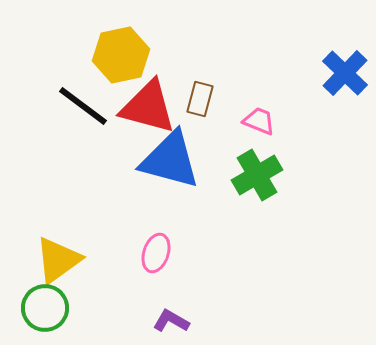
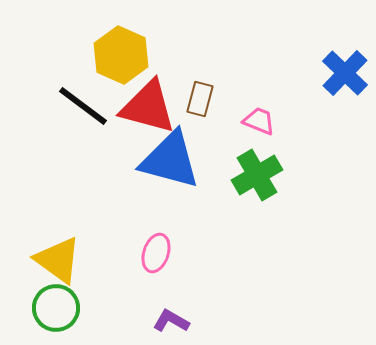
yellow hexagon: rotated 24 degrees counterclockwise
yellow triangle: rotated 48 degrees counterclockwise
green circle: moved 11 px right
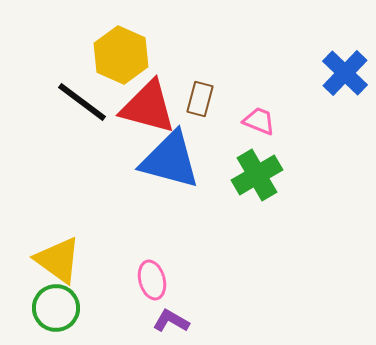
black line: moved 1 px left, 4 px up
pink ellipse: moved 4 px left, 27 px down; rotated 33 degrees counterclockwise
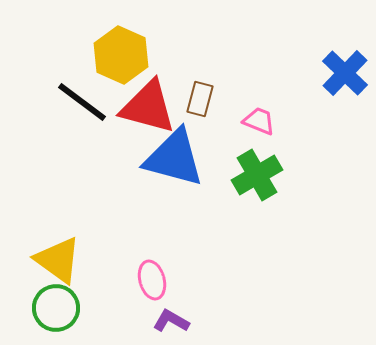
blue triangle: moved 4 px right, 2 px up
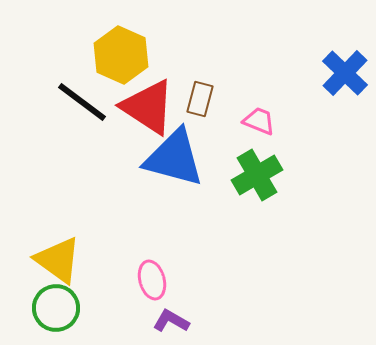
red triangle: rotated 18 degrees clockwise
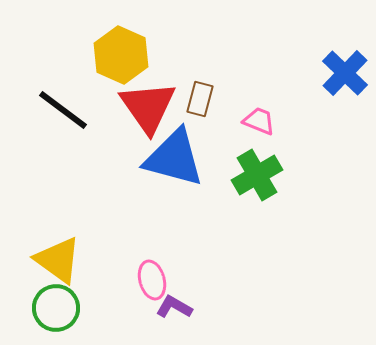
black line: moved 19 px left, 8 px down
red triangle: rotated 22 degrees clockwise
purple L-shape: moved 3 px right, 14 px up
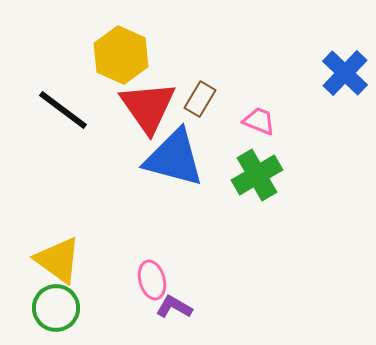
brown rectangle: rotated 16 degrees clockwise
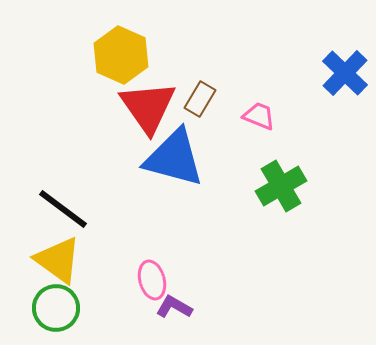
black line: moved 99 px down
pink trapezoid: moved 5 px up
green cross: moved 24 px right, 11 px down
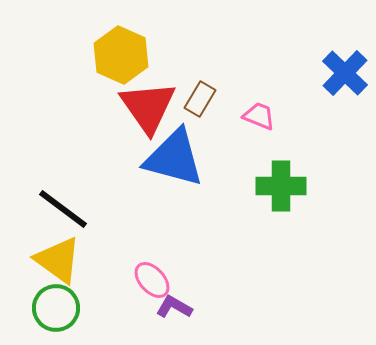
green cross: rotated 30 degrees clockwise
pink ellipse: rotated 27 degrees counterclockwise
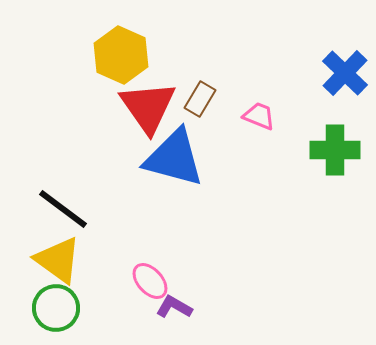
green cross: moved 54 px right, 36 px up
pink ellipse: moved 2 px left, 1 px down
